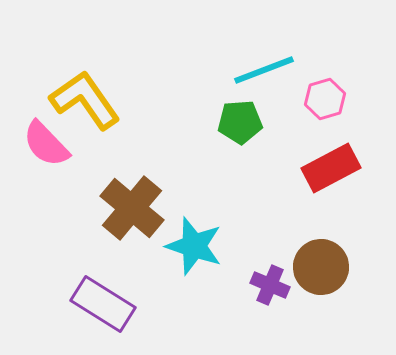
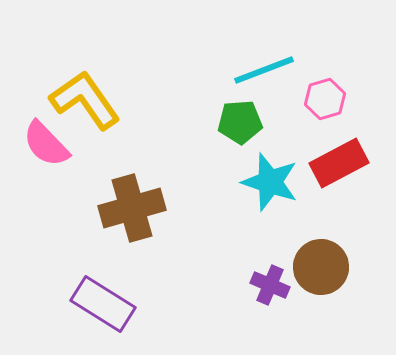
red rectangle: moved 8 px right, 5 px up
brown cross: rotated 34 degrees clockwise
cyan star: moved 76 px right, 64 px up
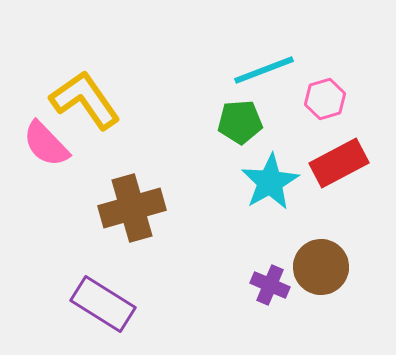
cyan star: rotated 24 degrees clockwise
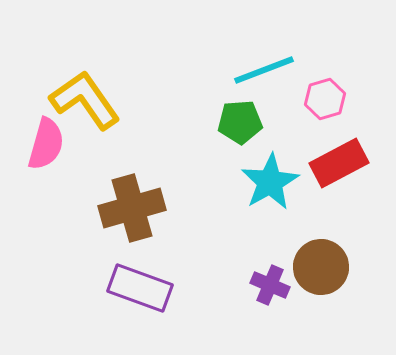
pink semicircle: rotated 120 degrees counterclockwise
purple rectangle: moved 37 px right, 16 px up; rotated 12 degrees counterclockwise
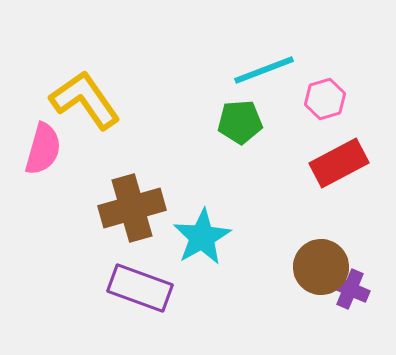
pink semicircle: moved 3 px left, 5 px down
cyan star: moved 68 px left, 55 px down
purple cross: moved 80 px right, 4 px down
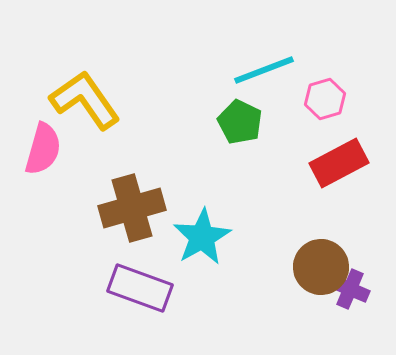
green pentagon: rotated 30 degrees clockwise
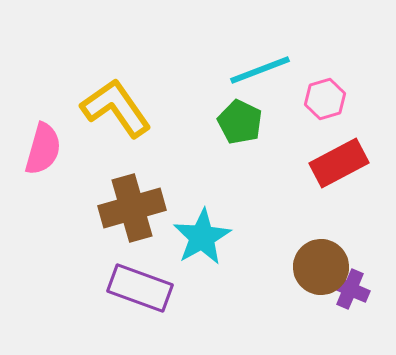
cyan line: moved 4 px left
yellow L-shape: moved 31 px right, 8 px down
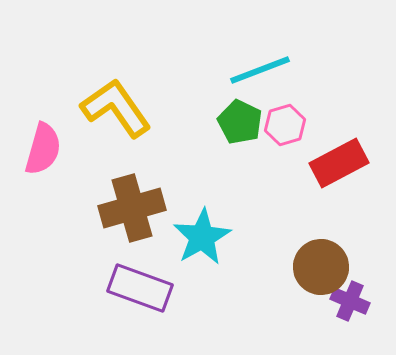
pink hexagon: moved 40 px left, 26 px down
purple cross: moved 12 px down
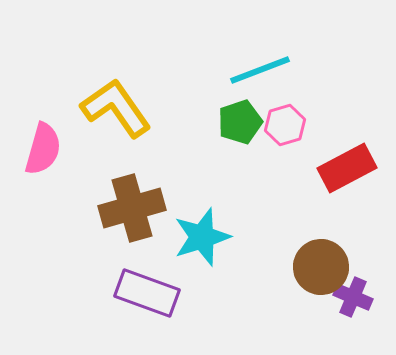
green pentagon: rotated 27 degrees clockwise
red rectangle: moved 8 px right, 5 px down
cyan star: rotated 12 degrees clockwise
purple rectangle: moved 7 px right, 5 px down
purple cross: moved 3 px right, 4 px up
